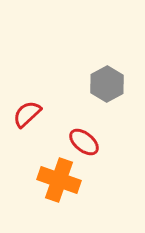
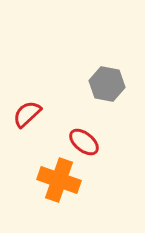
gray hexagon: rotated 20 degrees counterclockwise
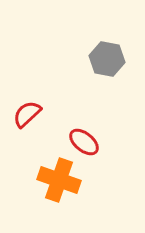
gray hexagon: moved 25 px up
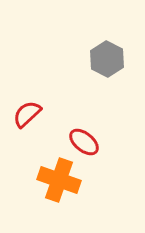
gray hexagon: rotated 16 degrees clockwise
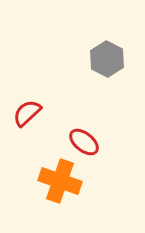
red semicircle: moved 1 px up
orange cross: moved 1 px right, 1 px down
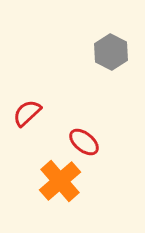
gray hexagon: moved 4 px right, 7 px up
orange cross: rotated 30 degrees clockwise
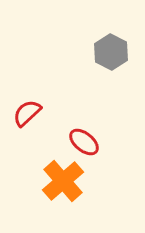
orange cross: moved 3 px right
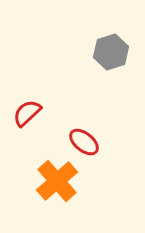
gray hexagon: rotated 16 degrees clockwise
orange cross: moved 6 px left
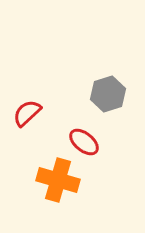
gray hexagon: moved 3 px left, 42 px down
orange cross: moved 1 px right, 1 px up; rotated 33 degrees counterclockwise
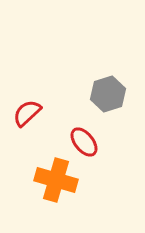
red ellipse: rotated 12 degrees clockwise
orange cross: moved 2 px left
